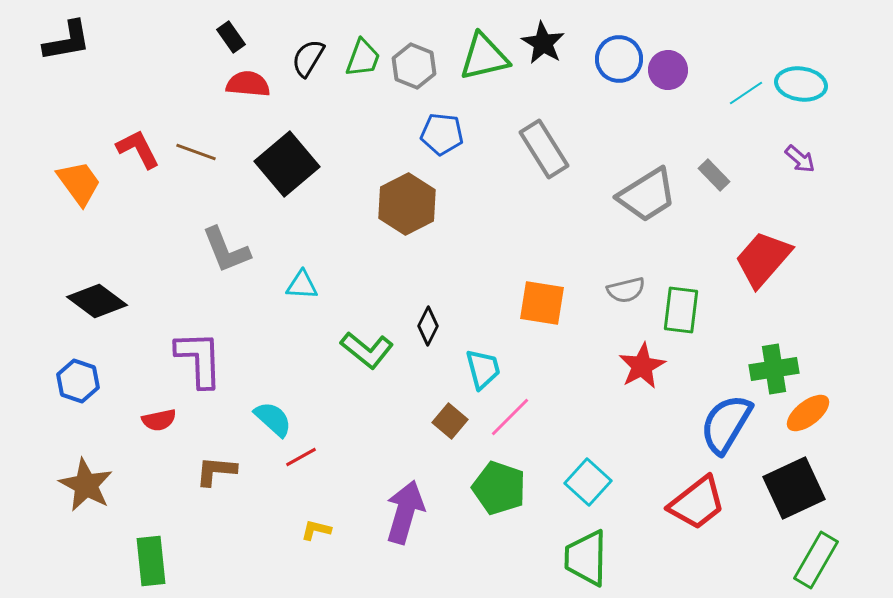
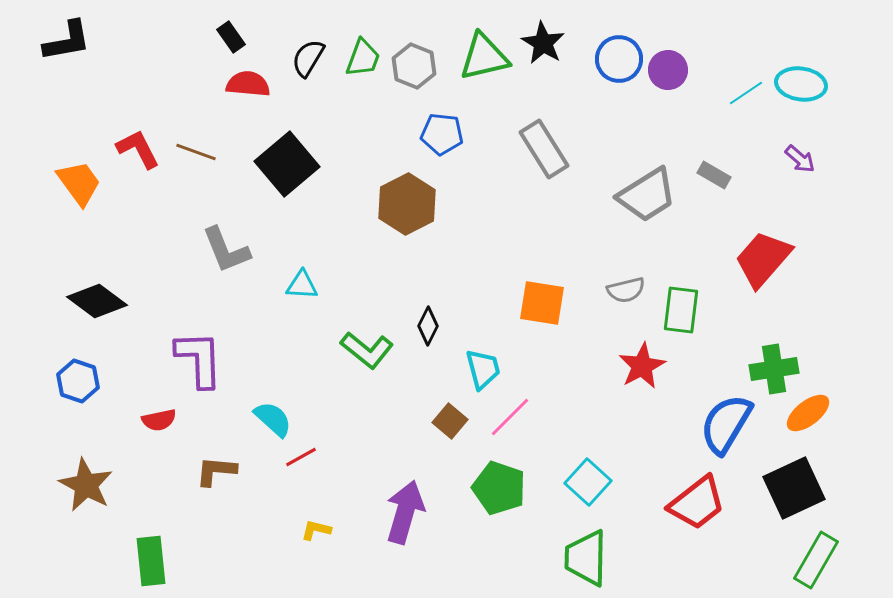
gray rectangle at (714, 175): rotated 16 degrees counterclockwise
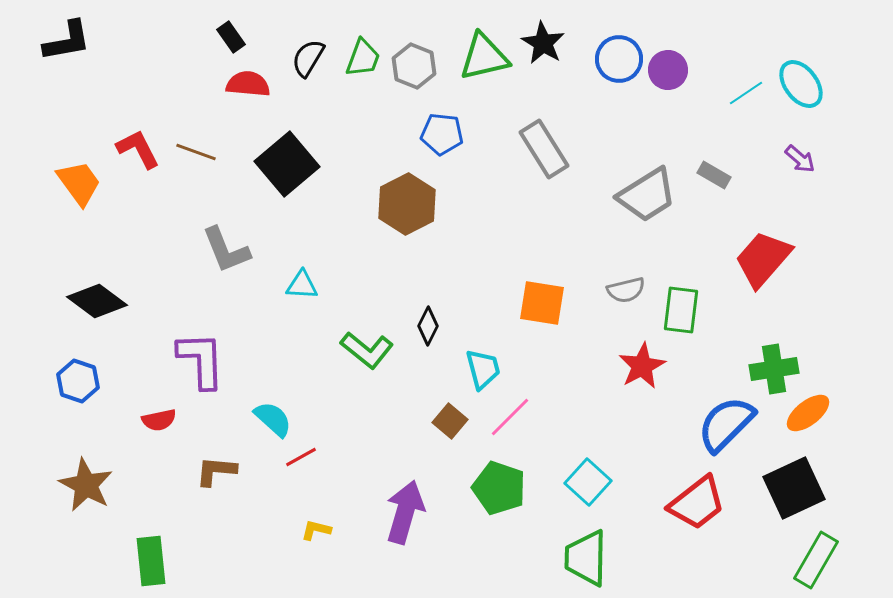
cyan ellipse at (801, 84): rotated 45 degrees clockwise
purple L-shape at (199, 359): moved 2 px right, 1 px down
blue semicircle at (726, 424): rotated 14 degrees clockwise
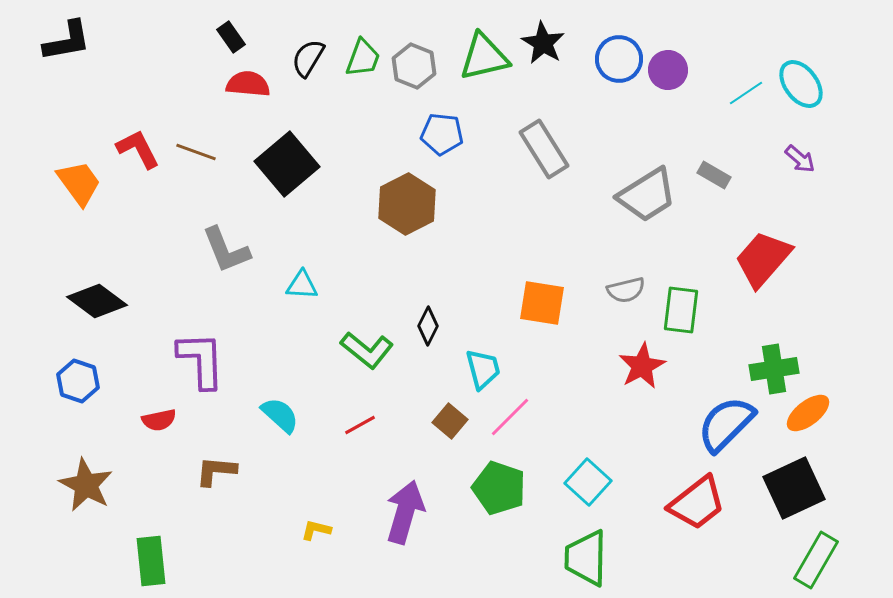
cyan semicircle at (273, 419): moved 7 px right, 4 px up
red line at (301, 457): moved 59 px right, 32 px up
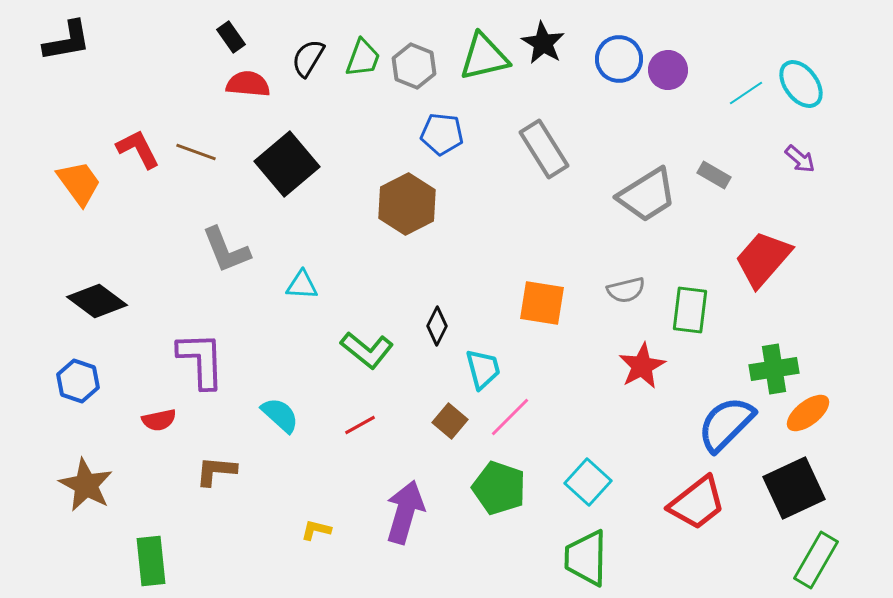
green rectangle at (681, 310): moved 9 px right
black diamond at (428, 326): moved 9 px right
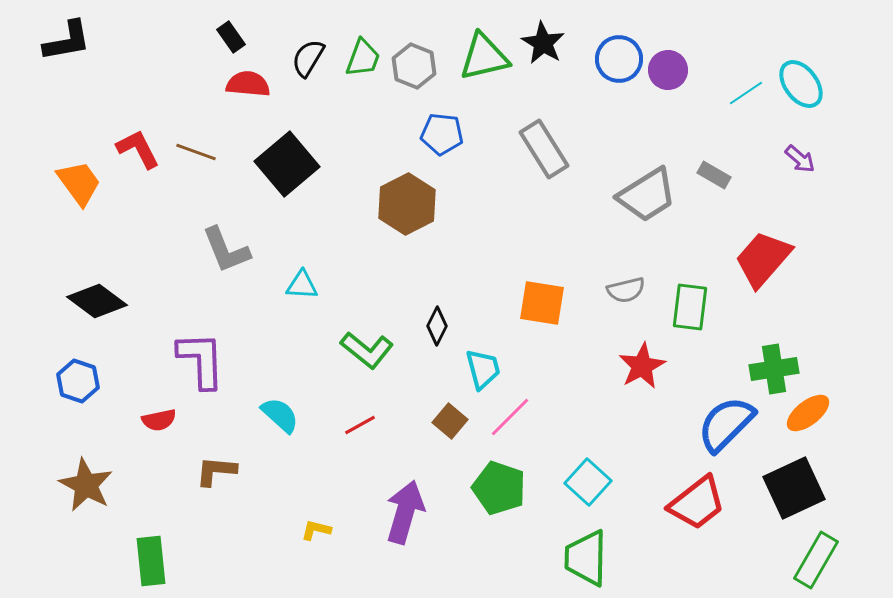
green rectangle at (690, 310): moved 3 px up
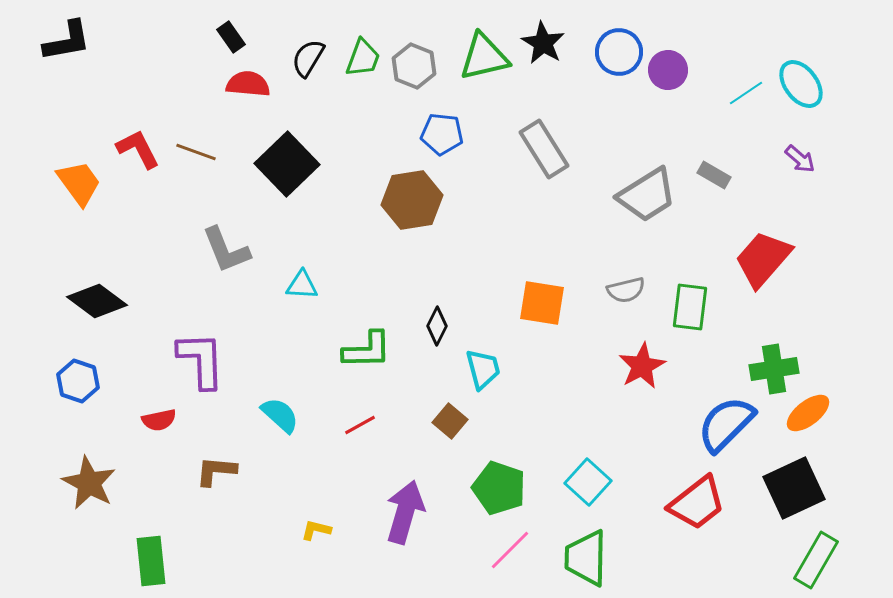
blue circle at (619, 59): moved 7 px up
black square at (287, 164): rotated 4 degrees counterclockwise
brown hexagon at (407, 204): moved 5 px right, 4 px up; rotated 18 degrees clockwise
green L-shape at (367, 350): rotated 40 degrees counterclockwise
pink line at (510, 417): moved 133 px down
brown star at (86, 485): moved 3 px right, 2 px up
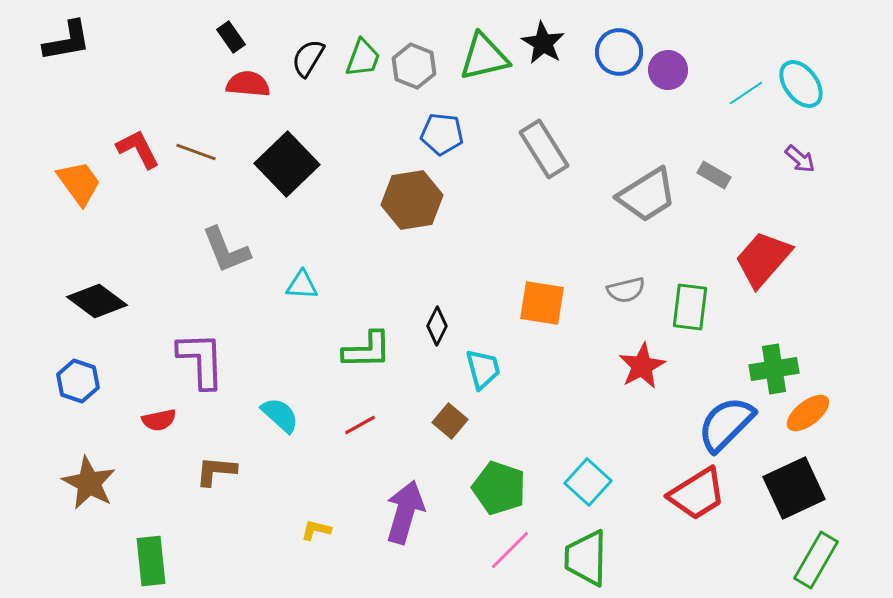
red trapezoid at (697, 503): moved 9 px up; rotated 6 degrees clockwise
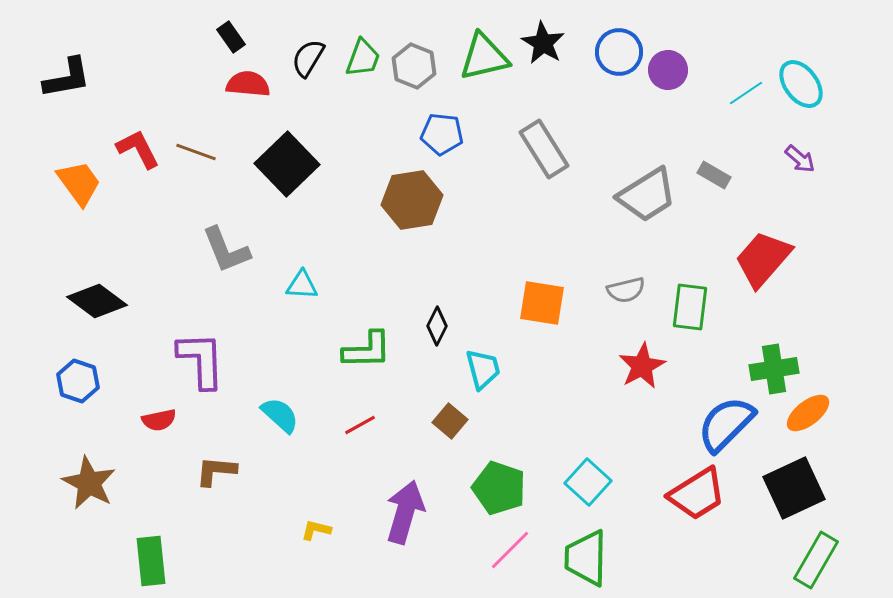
black L-shape at (67, 41): moved 37 px down
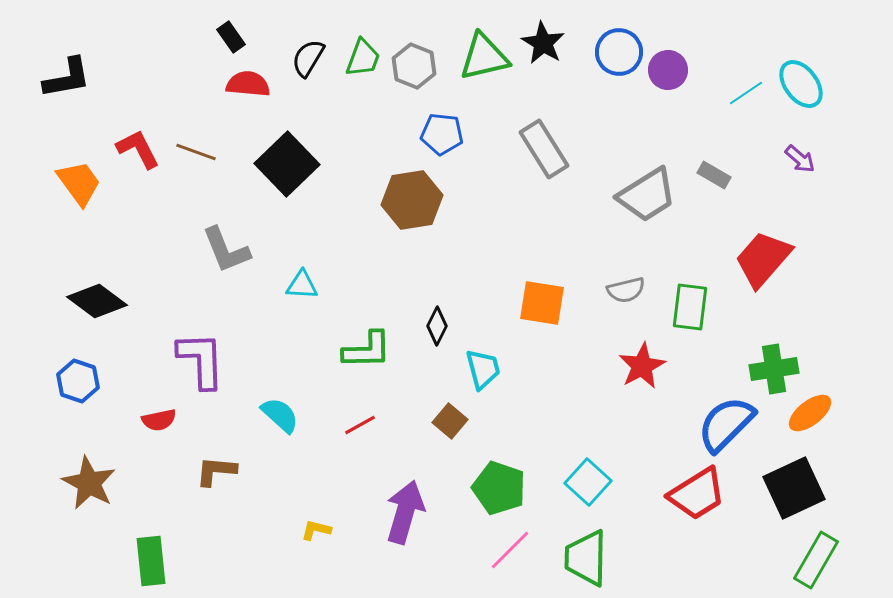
orange ellipse at (808, 413): moved 2 px right
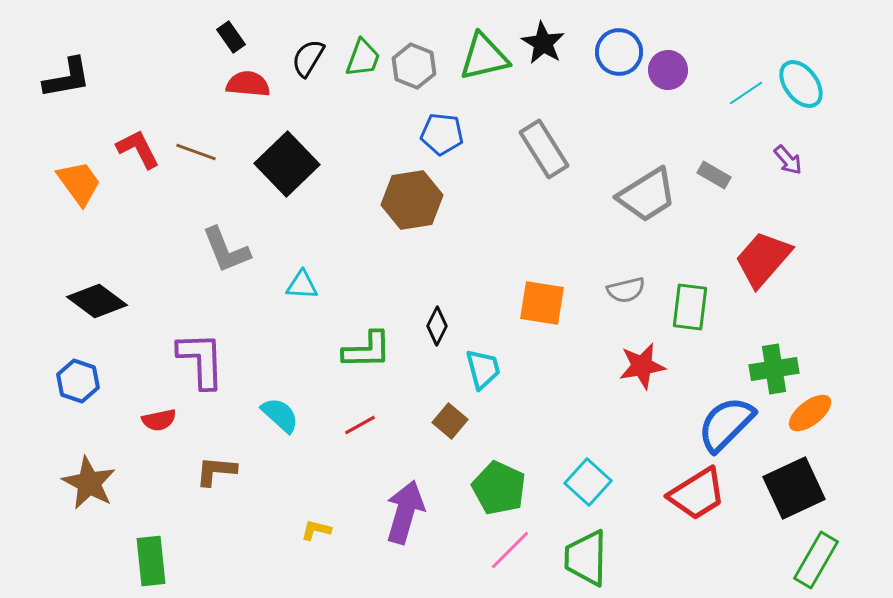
purple arrow at (800, 159): moved 12 px left, 1 px down; rotated 8 degrees clockwise
red star at (642, 366): rotated 18 degrees clockwise
green pentagon at (499, 488): rotated 6 degrees clockwise
